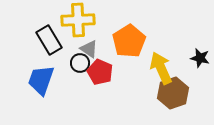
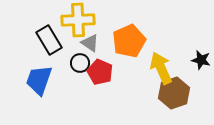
orange pentagon: rotated 8 degrees clockwise
gray triangle: moved 1 px right, 6 px up
black star: moved 1 px right, 2 px down
blue trapezoid: moved 2 px left
brown hexagon: moved 1 px right
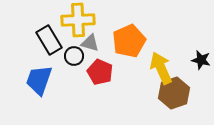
gray triangle: rotated 18 degrees counterclockwise
black circle: moved 6 px left, 7 px up
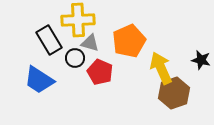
black circle: moved 1 px right, 2 px down
blue trapezoid: rotated 76 degrees counterclockwise
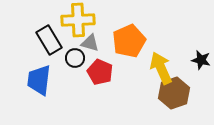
blue trapezoid: rotated 64 degrees clockwise
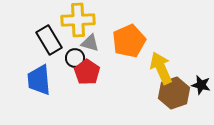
black star: moved 25 px down
red pentagon: moved 13 px left; rotated 10 degrees clockwise
blue trapezoid: rotated 12 degrees counterclockwise
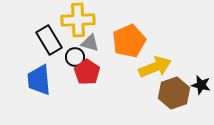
black circle: moved 1 px up
yellow arrow: moved 6 px left, 1 px up; rotated 92 degrees clockwise
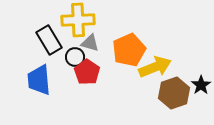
orange pentagon: moved 9 px down
black star: rotated 24 degrees clockwise
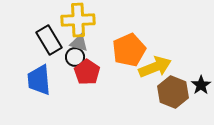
gray triangle: moved 11 px left
brown hexagon: moved 1 px left, 1 px up; rotated 20 degrees counterclockwise
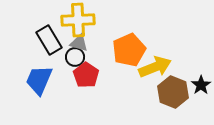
red pentagon: moved 1 px left, 3 px down
blue trapezoid: rotated 28 degrees clockwise
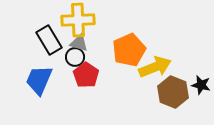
black star: rotated 24 degrees counterclockwise
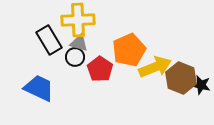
red pentagon: moved 14 px right, 6 px up
blue trapezoid: moved 8 px down; rotated 92 degrees clockwise
brown hexagon: moved 8 px right, 14 px up
